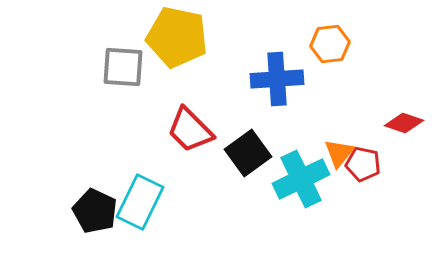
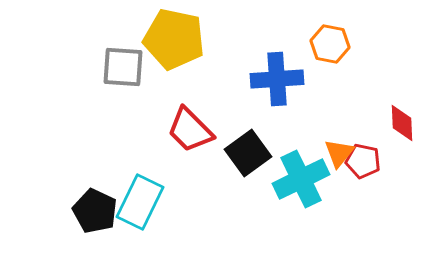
yellow pentagon: moved 3 px left, 2 px down
orange hexagon: rotated 18 degrees clockwise
red diamond: moved 2 px left; rotated 69 degrees clockwise
red pentagon: moved 3 px up
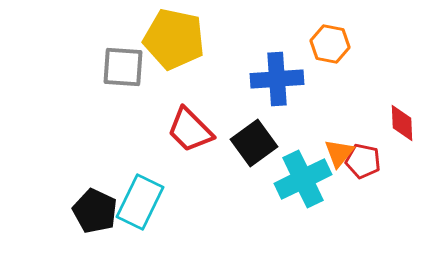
black square: moved 6 px right, 10 px up
cyan cross: moved 2 px right
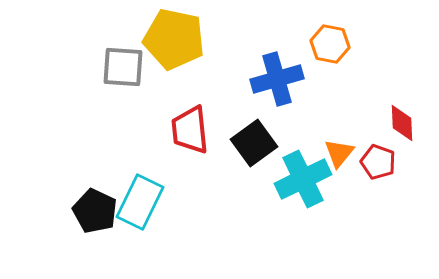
blue cross: rotated 12 degrees counterclockwise
red trapezoid: rotated 39 degrees clockwise
red pentagon: moved 15 px right, 1 px down; rotated 8 degrees clockwise
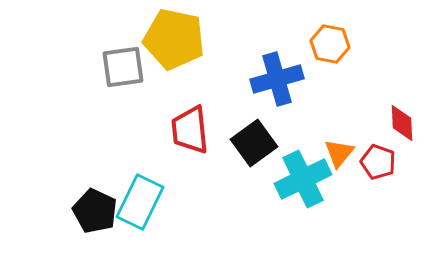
gray square: rotated 12 degrees counterclockwise
